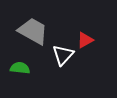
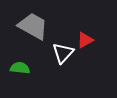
gray trapezoid: moved 5 px up
white triangle: moved 2 px up
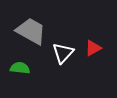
gray trapezoid: moved 2 px left, 5 px down
red triangle: moved 8 px right, 8 px down
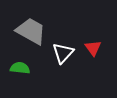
red triangle: rotated 36 degrees counterclockwise
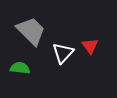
gray trapezoid: rotated 16 degrees clockwise
red triangle: moved 3 px left, 2 px up
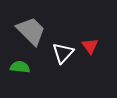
green semicircle: moved 1 px up
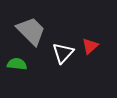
red triangle: rotated 24 degrees clockwise
green semicircle: moved 3 px left, 3 px up
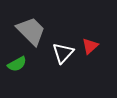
green semicircle: rotated 144 degrees clockwise
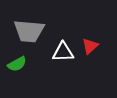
gray trapezoid: moved 2 px left; rotated 140 degrees clockwise
white triangle: moved 1 px up; rotated 45 degrees clockwise
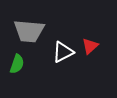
white triangle: rotated 25 degrees counterclockwise
green semicircle: rotated 42 degrees counterclockwise
